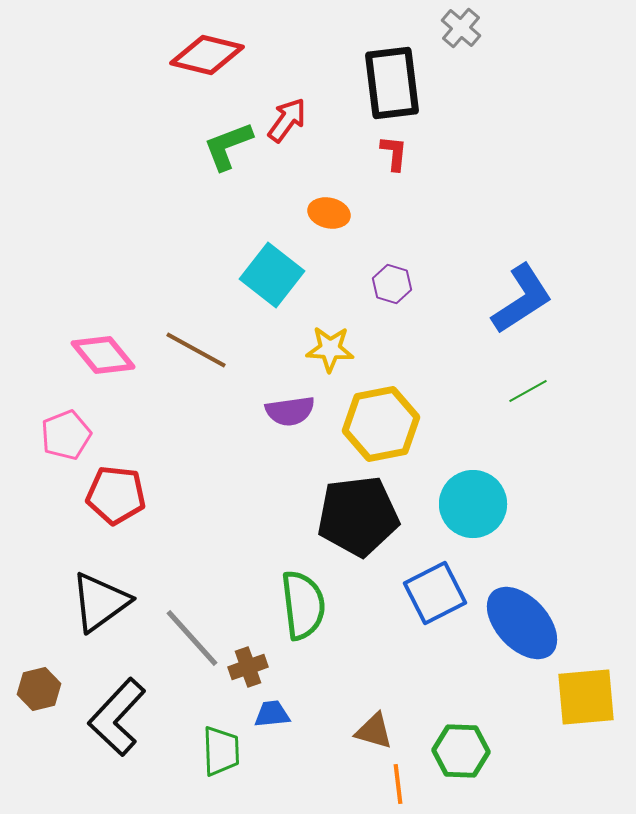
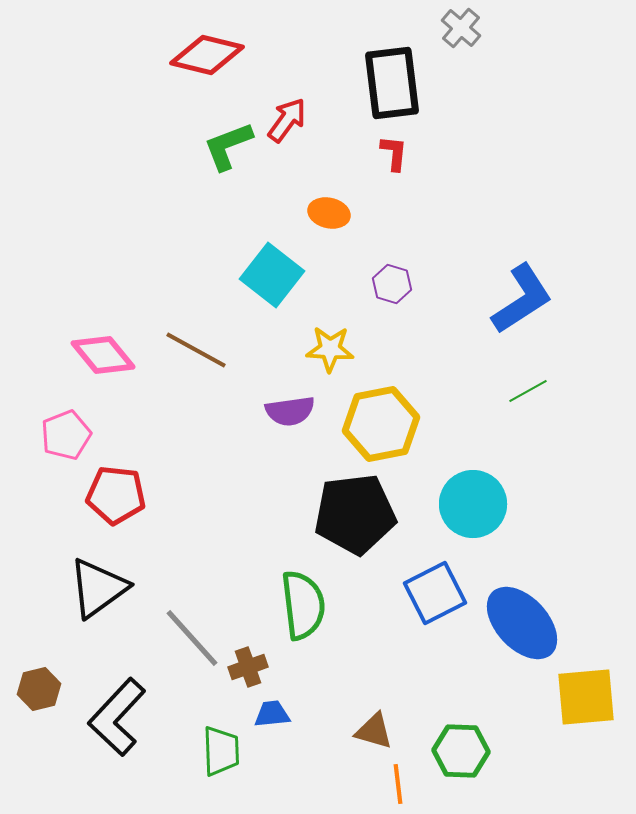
black pentagon: moved 3 px left, 2 px up
black triangle: moved 2 px left, 14 px up
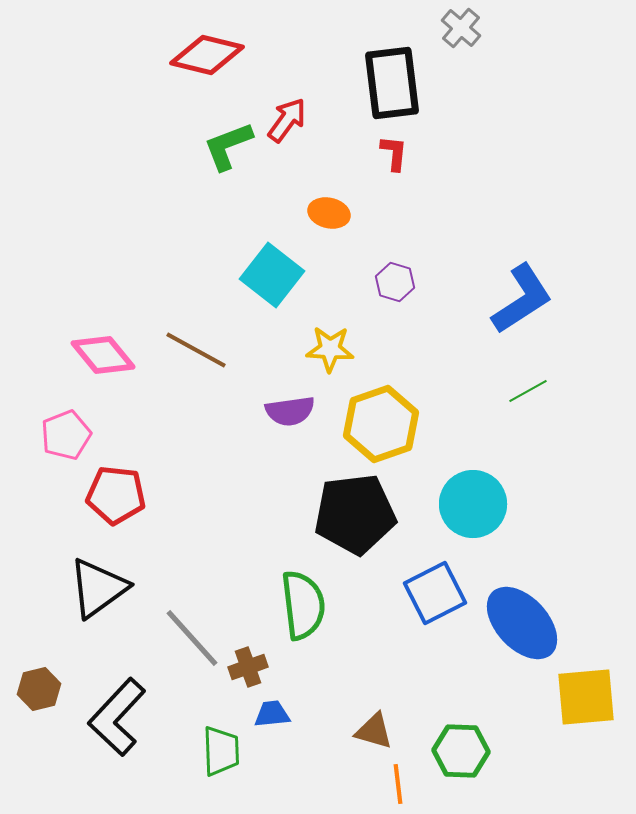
purple hexagon: moved 3 px right, 2 px up
yellow hexagon: rotated 8 degrees counterclockwise
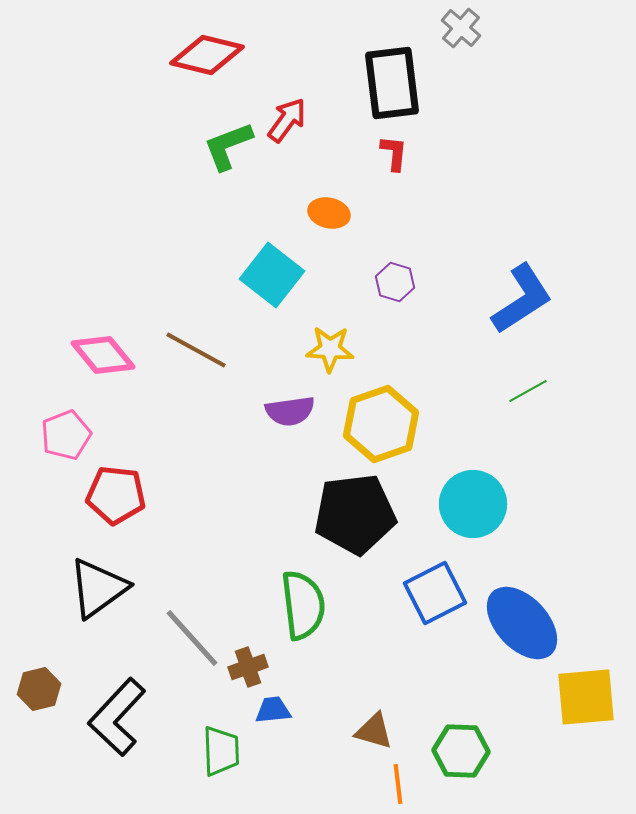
blue trapezoid: moved 1 px right, 4 px up
